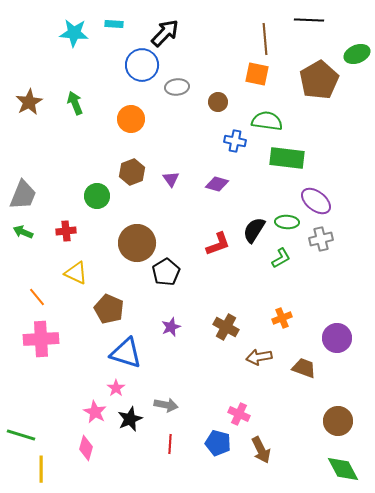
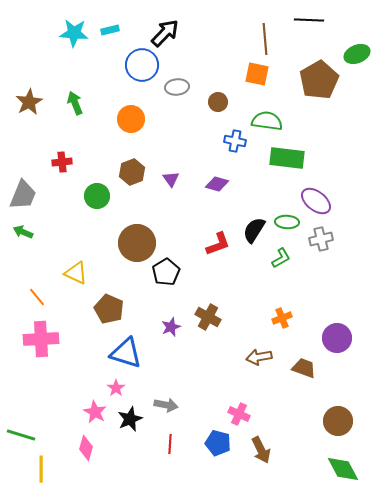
cyan rectangle at (114, 24): moved 4 px left, 6 px down; rotated 18 degrees counterclockwise
red cross at (66, 231): moved 4 px left, 69 px up
brown cross at (226, 327): moved 18 px left, 10 px up
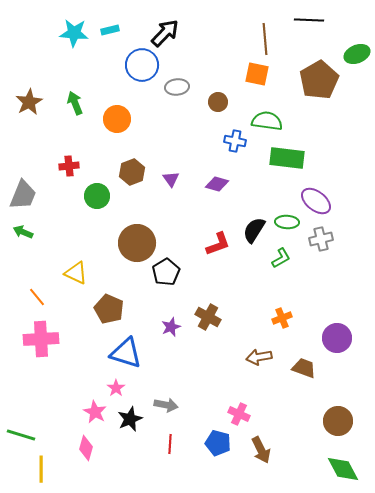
orange circle at (131, 119): moved 14 px left
red cross at (62, 162): moved 7 px right, 4 px down
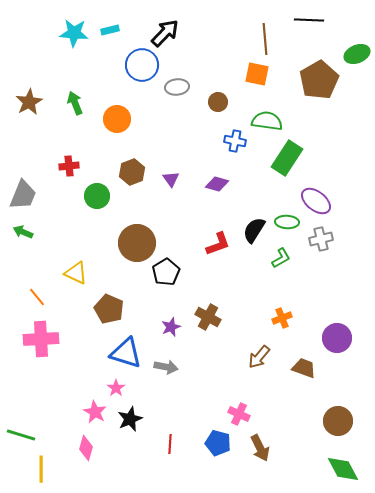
green rectangle at (287, 158): rotated 64 degrees counterclockwise
brown arrow at (259, 357): rotated 40 degrees counterclockwise
gray arrow at (166, 405): moved 38 px up
brown arrow at (261, 450): moved 1 px left, 2 px up
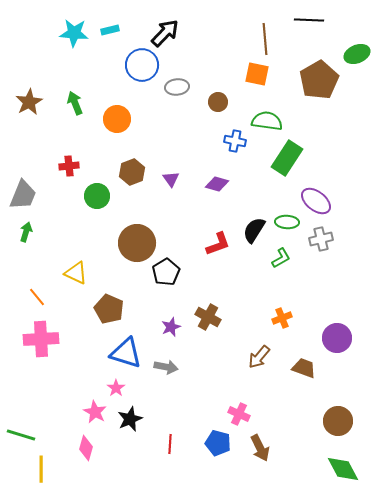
green arrow at (23, 232): moved 3 px right; rotated 84 degrees clockwise
